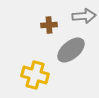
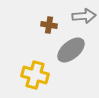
brown cross: rotated 14 degrees clockwise
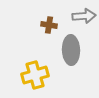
gray ellipse: rotated 52 degrees counterclockwise
yellow cross: rotated 32 degrees counterclockwise
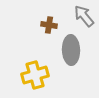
gray arrow: rotated 125 degrees counterclockwise
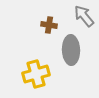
yellow cross: moved 1 px right, 1 px up
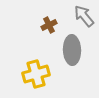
brown cross: rotated 35 degrees counterclockwise
gray ellipse: moved 1 px right
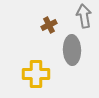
gray arrow: rotated 30 degrees clockwise
yellow cross: rotated 16 degrees clockwise
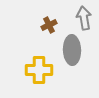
gray arrow: moved 2 px down
yellow cross: moved 3 px right, 4 px up
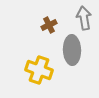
yellow cross: rotated 20 degrees clockwise
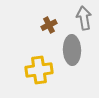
yellow cross: rotated 28 degrees counterclockwise
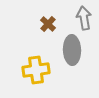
brown cross: moved 1 px left, 1 px up; rotated 21 degrees counterclockwise
yellow cross: moved 3 px left
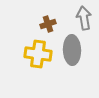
brown cross: rotated 28 degrees clockwise
yellow cross: moved 2 px right, 16 px up; rotated 16 degrees clockwise
